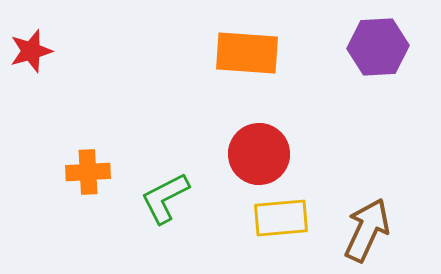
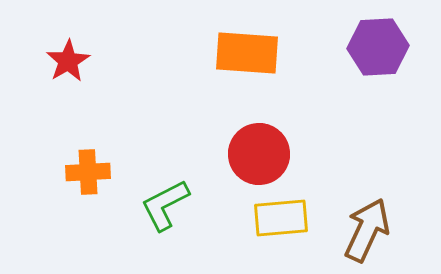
red star: moved 37 px right, 10 px down; rotated 15 degrees counterclockwise
green L-shape: moved 7 px down
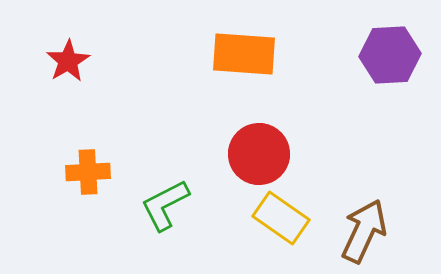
purple hexagon: moved 12 px right, 8 px down
orange rectangle: moved 3 px left, 1 px down
yellow rectangle: rotated 40 degrees clockwise
brown arrow: moved 3 px left, 1 px down
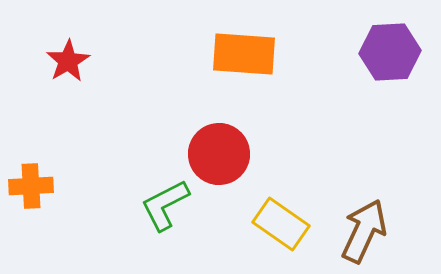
purple hexagon: moved 3 px up
red circle: moved 40 px left
orange cross: moved 57 px left, 14 px down
yellow rectangle: moved 6 px down
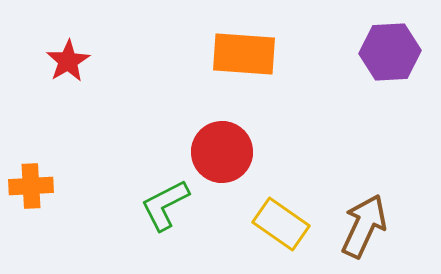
red circle: moved 3 px right, 2 px up
brown arrow: moved 5 px up
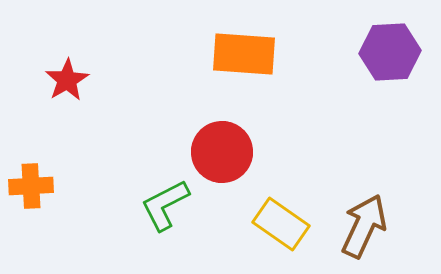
red star: moved 1 px left, 19 px down
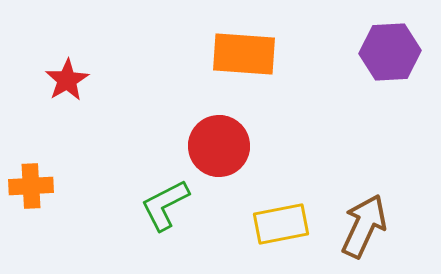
red circle: moved 3 px left, 6 px up
yellow rectangle: rotated 46 degrees counterclockwise
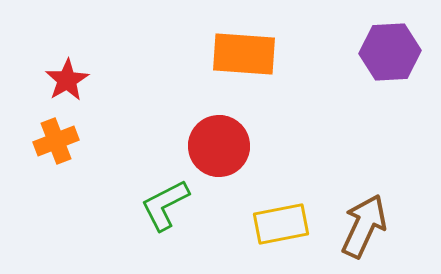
orange cross: moved 25 px right, 45 px up; rotated 18 degrees counterclockwise
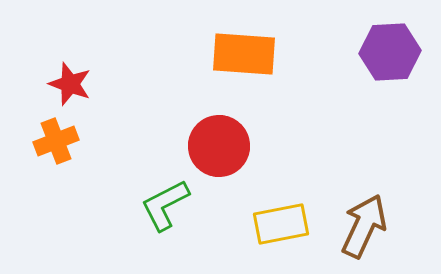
red star: moved 3 px right, 4 px down; rotated 21 degrees counterclockwise
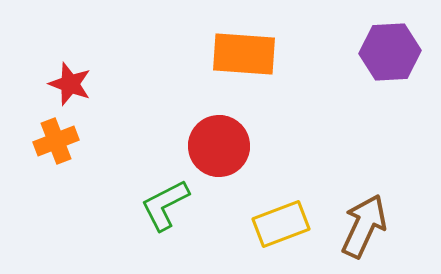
yellow rectangle: rotated 10 degrees counterclockwise
